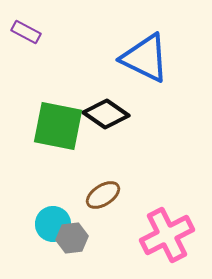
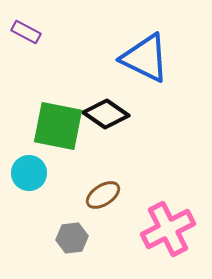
cyan circle: moved 24 px left, 51 px up
pink cross: moved 1 px right, 6 px up
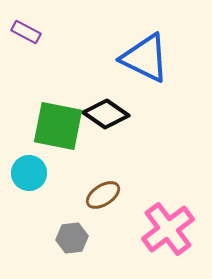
pink cross: rotated 10 degrees counterclockwise
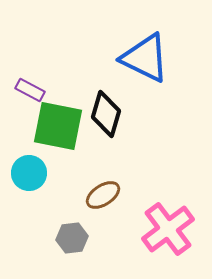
purple rectangle: moved 4 px right, 58 px down
black diamond: rotated 72 degrees clockwise
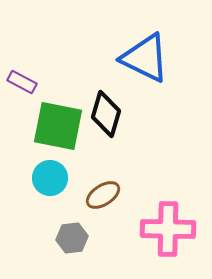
purple rectangle: moved 8 px left, 8 px up
cyan circle: moved 21 px right, 5 px down
pink cross: rotated 38 degrees clockwise
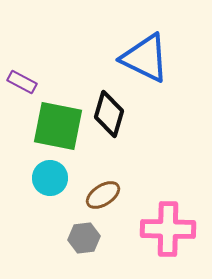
black diamond: moved 3 px right
gray hexagon: moved 12 px right
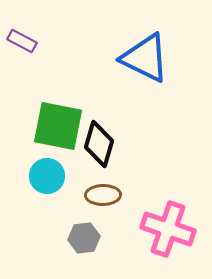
purple rectangle: moved 41 px up
black diamond: moved 10 px left, 30 px down
cyan circle: moved 3 px left, 2 px up
brown ellipse: rotated 32 degrees clockwise
pink cross: rotated 18 degrees clockwise
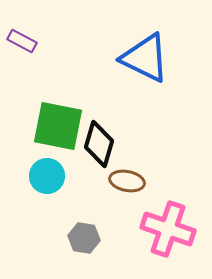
brown ellipse: moved 24 px right, 14 px up; rotated 12 degrees clockwise
gray hexagon: rotated 16 degrees clockwise
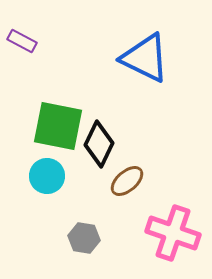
black diamond: rotated 9 degrees clockwise
brown ellipse: rotated 52 degrees counterclockwise
pink cross: moved 5 px right, 4 px down
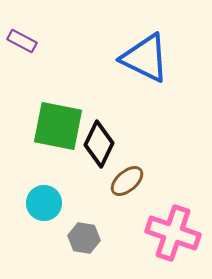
cyan circle: moved 3 px left, 27 px down
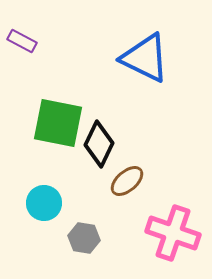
green square: moved 3 px up
